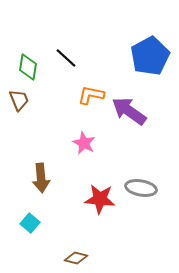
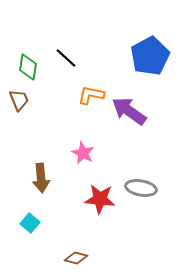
pink star: moved 1 px left, 10 px down
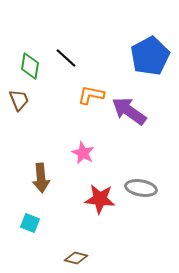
green diamond: moved 2 px right, 1 px up
cyan square: rotated 18 degrees counterclockwise
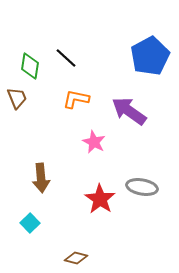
orange L-shape: moved 15 px left, 4 px down
brown trapezoid: moved 2 px left, 2 px up
pink star: moved 11 px right, 11 px up
gray ellipse: moved 1 px right, 1 px up
red star: rotated 28 degrees clockwise
cyan square: rotated 24 degrees clockwise
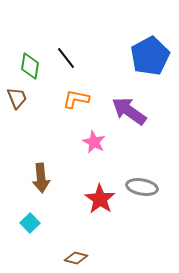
black line: rotated 10 degrees clockwise
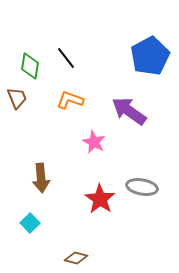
orange L-shape: moved 6 px left, 1 px down; rotated 8 degrees clockwise
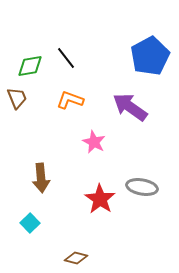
green diamond: rotated 72 degrees clockwise
purple arrow: moved 1 px right, 4 px up
